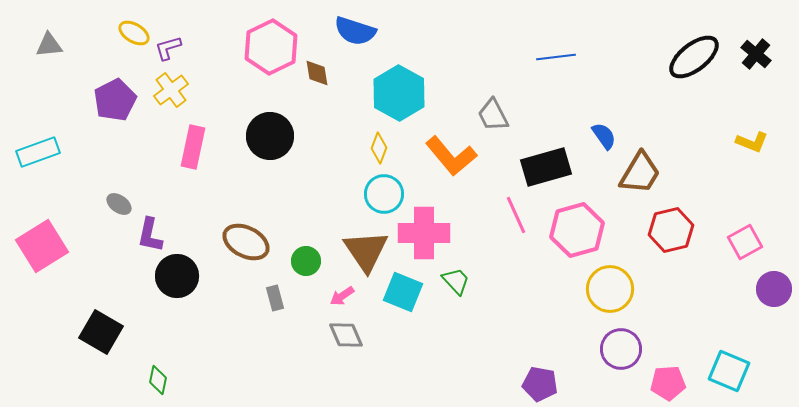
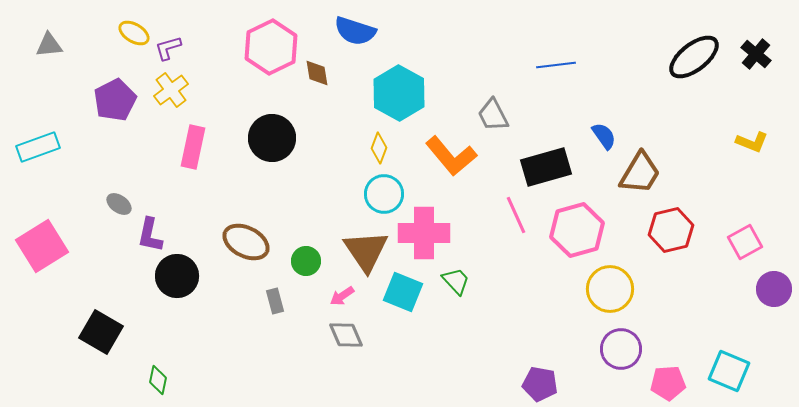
blue line at (556, 57): moved 8 px down
black circle at (270, 136): moved 2 px right, 2 px down
cyan rectangle at (38, 152): moved 5 px up
gray rectangle at (275, 298): moved 3 px down
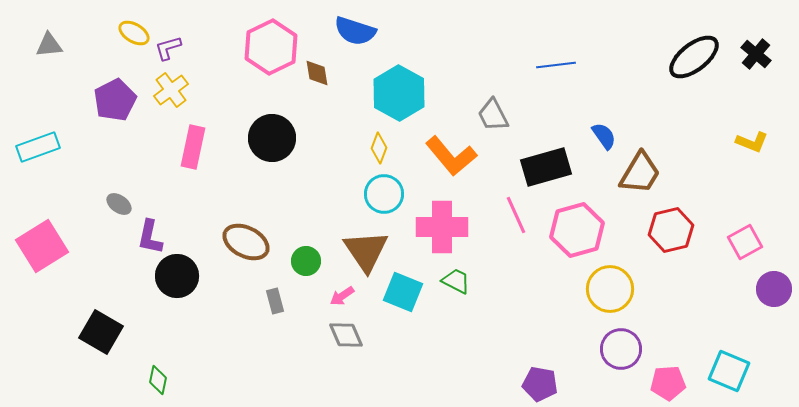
pink cross at (424, 233): moved 18 px right, 6 px up
purple L-shape at (150, 235): moved 2 px down
green trapezoid at (456, 281): rotated 20 degrees counterclockwise
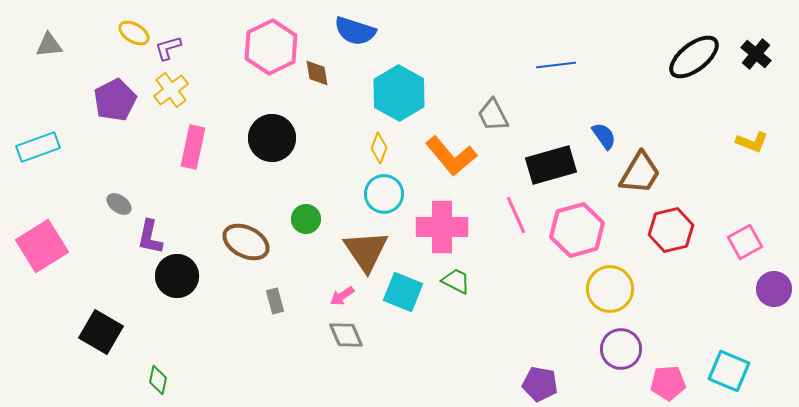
black rectangle at (546, 167): moved 5 px right, 2 px up
green circle at (306, 261): moved 42 px up
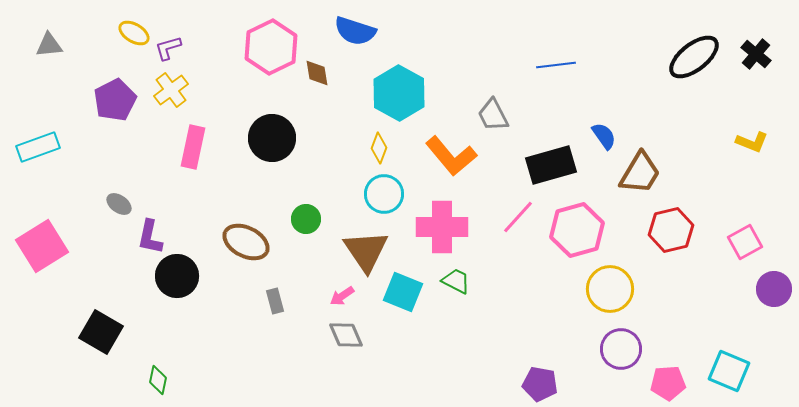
pink line at (516, 215): moved 2 px right, 2 px down; rotated 66 degrees clockwise
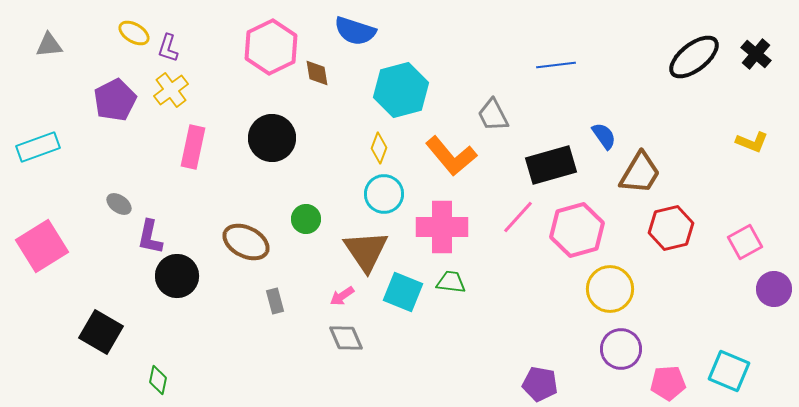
purple L-shape at (168, 48): rotated 56 degrees counterclockwise
cyan hexagon at (399, 93): moved 2 px right, 3 px up; rotated 16 degrees clockwise
red hexagon at (671, 230): moved 2 px up
green trapezoid at (456, 281): moved 5 px left, 1 px down; rotated 20 degrees counterclockwise
gray diamond at (346, 335): moved 3 px down
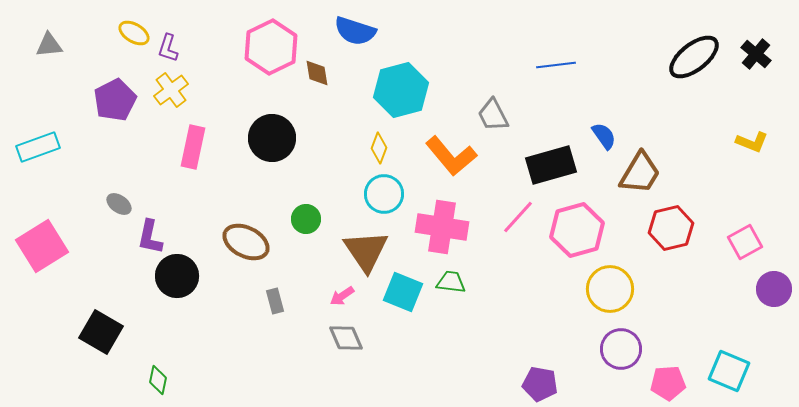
pink cross at (442, 227): rotated 9 degrees clockwise
